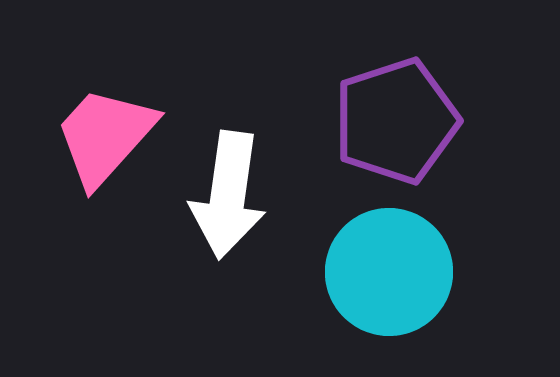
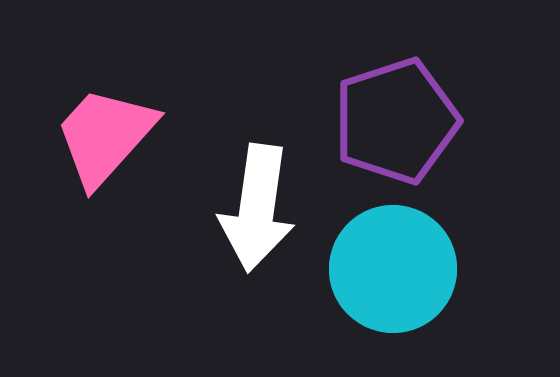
white arrow: moved 29 px right, 13 px down
cyan circle: moved 4 px right, 3 px up
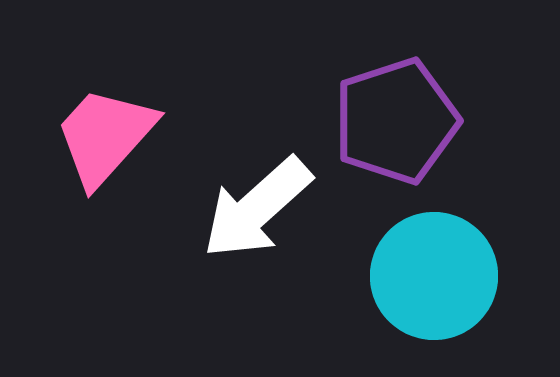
white arrow: rotated 40 degrees clockwise
cyan circle: moved 41 px right, 7 px down
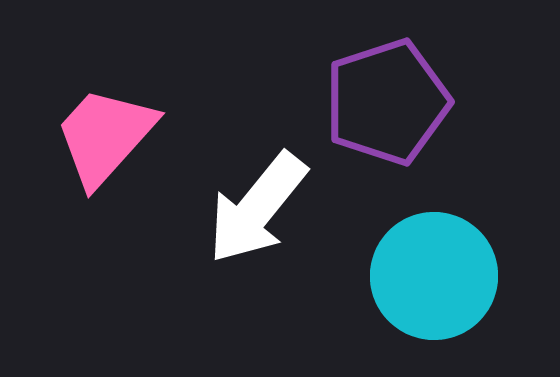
purple pentagon: moved 9 px left, 19 px up
white arrow: rotated 9 degrees counterclockwise
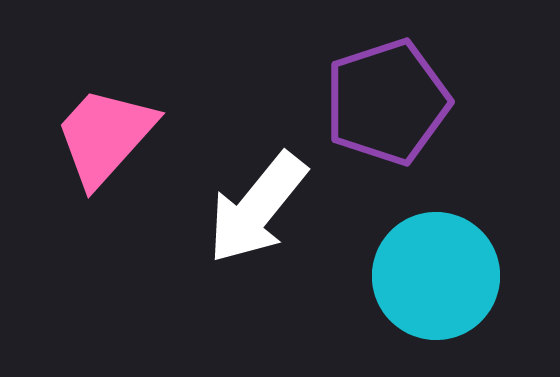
cyan circle: moved 2 px right
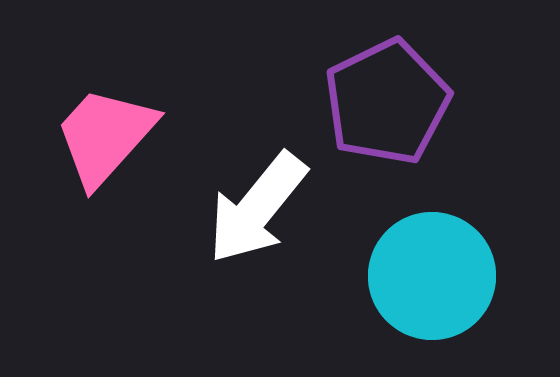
purple pentagon: rotated 8 degrees counterclockwise
cyan circle: moved 4 px left
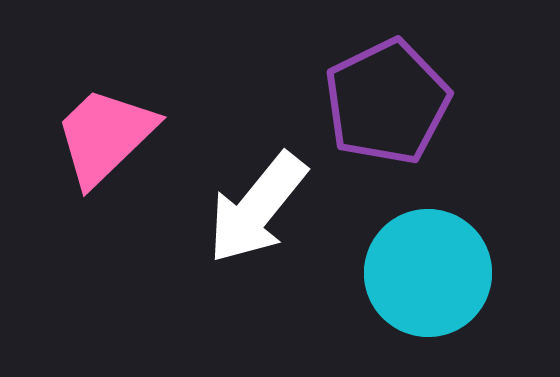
pink trapezoid: rotated 4 degrees clockwise
cyan circle: moved 4 px left, 3 px up
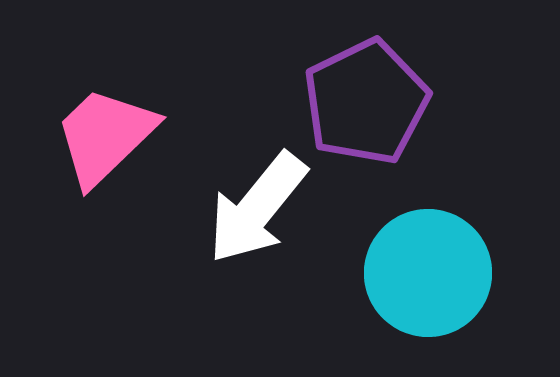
purple pentagon: moved 21 px left
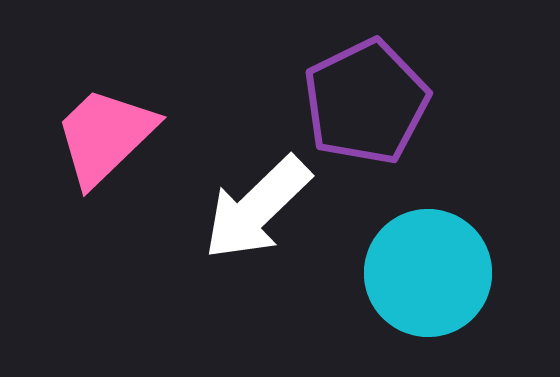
white arrow: rotated 7 degrees clockwise
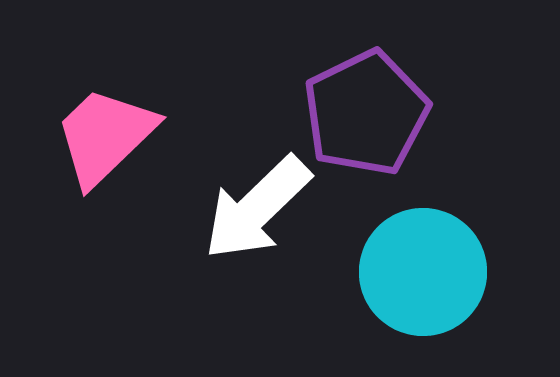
purple pentagon: moved 11 px down
cyan circle: moved 5 px left, 1 px up
